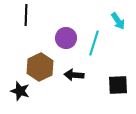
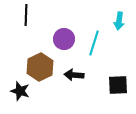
cyan arrow: moved 1 px right; rotated 42 degrees clockwise
purple circle: moved 2 px left, 1 px down
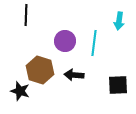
purple circle: moved 1 px right, 2 px down
cyan line: rotated 10 degrees counterclockwise
brown hexagon: moved 3 px down; rotated 16 degrees counterclockwise
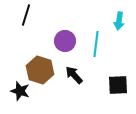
black line: rotated 15 degrees clockwise
cyan line: moved 2 px right, 1 px down
black arrow: rotated 42 degrees clockwise
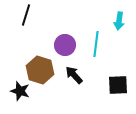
purple circle: moved 4 px down
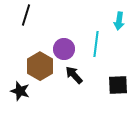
purple circle: moved 1 px left, 4 px down
brown hexagon: moved 4 px up; rotated 12 degrees clockwise
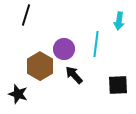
black star: moved 2 px left, 3 px down
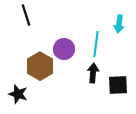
black line: rotated 35 degrees counterclockwise
cyan arrow: moved 3 px down
black arrow: moved 19 px right, 2 px up; rotated 48 degrees clockwise
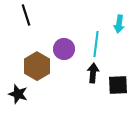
brown hexagon: moved 3 px left
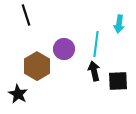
black arrow: moved 1 px right, 2 px up; rotated 18 degrees counterclockwise
black square: moved 4 px up
black star: rotated 12 degrees clockwise
